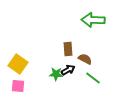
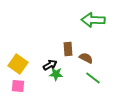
brown semicircle: moved 1 px right, 1 px up
black arrow: moved 18 px left, 5 px up
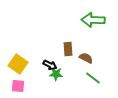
black arrow: rotated 56 degrees clockwise
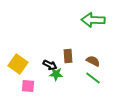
brown rectangle: moved 7 px down
brown semicircle: moved 7 px right, 3 px down
pink square: moved 10 px right
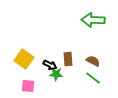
brown rectangle: moved 3 px down
yellow square: moved 6 px right, 5 px up
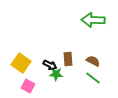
yellow square: moved 3 px left, 4 px down
pink square: rotated 24 degrees clockwise
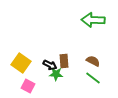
brown rectangle: moved 4 px left, 2 px down
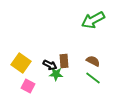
green arrow: rotated 30 degrees counterclockwise
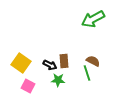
green arrow: moved 1 px up
green star: moved 2 px right, 6 px down
green line: moved 6 px left, 5 px up; rotated 35 degrees clockwise
